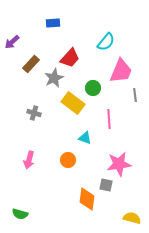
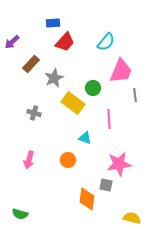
red trapezoid: moved 5 px left, 16 px up
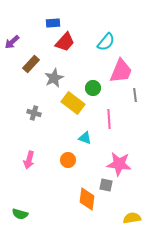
pink star: rotated 15 degrees clockwise
yellow semicircle: rotated 24 degrees counterclockwise
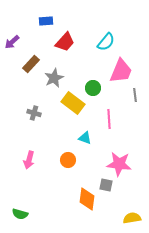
blue rectangle: moved 7 px left, 2 px up
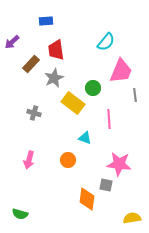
red trapezoid: moved 9 px left, 8 px down; rotated 130 degrees clockwise
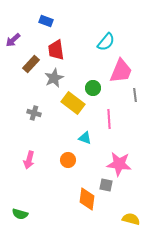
blue rectangle: rotated 24 degrees clockwise
purple arrow: moved 1 px right, 2 px up
yellow semicircle: moved 1 px left, 1 px down; rotated 24 degrees clockwise
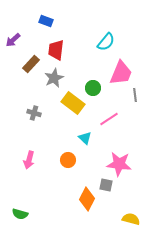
red trapezoid: rotated 15 degrees clockwise
pink trapezoid: moved 2 px down
pink line: rotated 60 degrees clockwise
cyan triangle: rotated 24 degrees clockwise
orange diamond: rotated 20 degrees clockwise
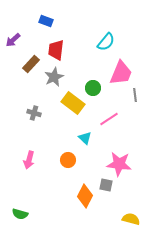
gray star: moved 1 px up
orange diamond: moved 2 px left, 3 px up
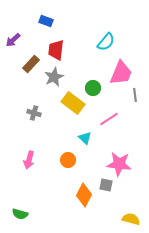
orange diamond: moved 1 px left, 1 px up
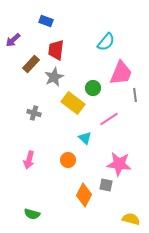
green semicircle: moved 12 px right
